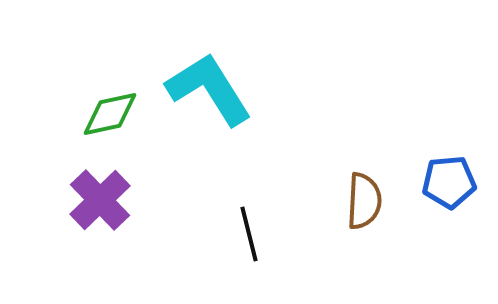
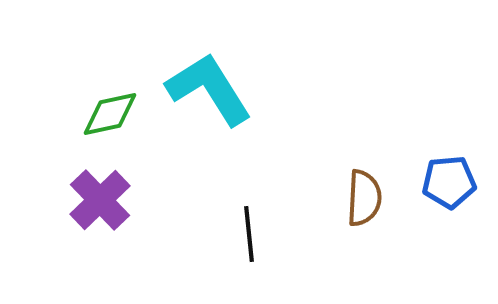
brown semicircle: moved 3 px up
black line: rotated 8 degrees clockwise
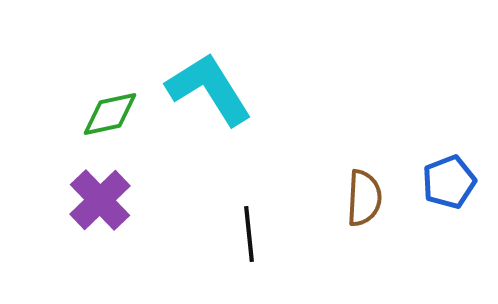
blue pentagon: rotated 16 degrees counterclockwise
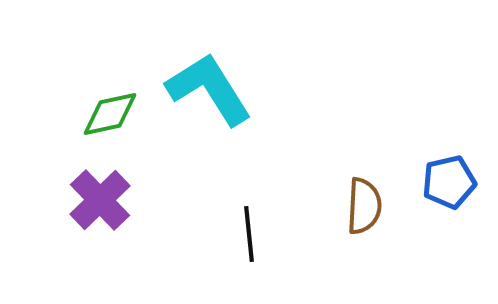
blue pentagon: rotated 8 degrees clockwise
brown semicircle: moved 8 px down
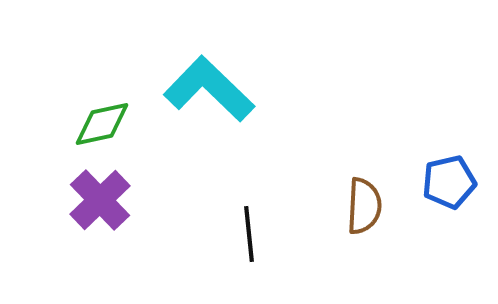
cyan L-shape: rotated 14 degrees counterclockwise
green diamond: moved 8 px left, 10 px down
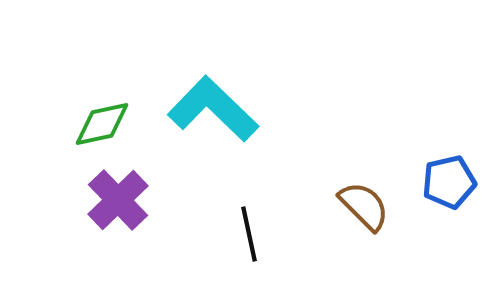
cyan L-shape: moved 4 px right, 20 px down
purple cross: moved 18 px right
brown semicircle: rotated 48 degrees counterclockwise
black line: rotated 6 degrees counterclockwise
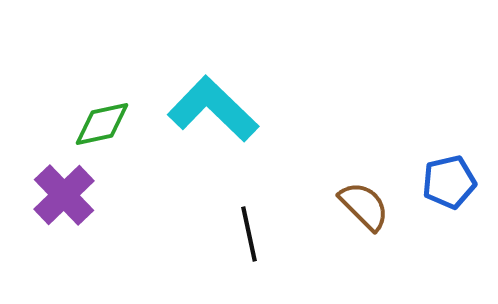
purple cross: moved 54 px left, 5 px up
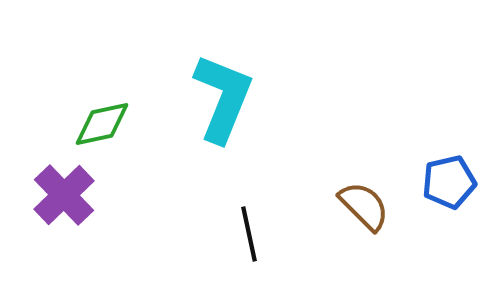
cyan L-shape: moved 10 px right, 11 px up; rotated 68 degrees clockwise
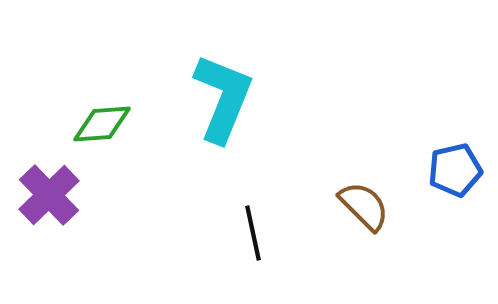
green diamond: rotated 8 degrees clockwise
blue pentagon: moved 6 px right, 12 px up
purple cross: moved 15 px left
black line: moved 4 px right, 1 px up
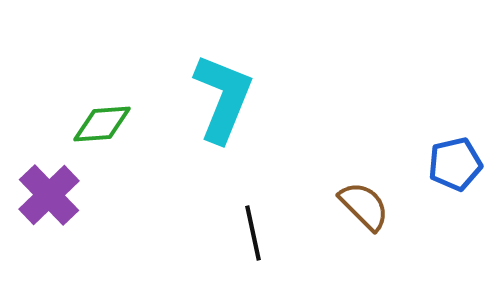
blue pentagon: moved 6 px up
